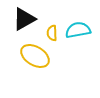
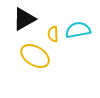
yellow semicircle: moved 1 px right, 1 px down
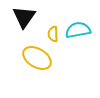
black triangle: moved 2 px up; rotated 25 degrees counterclockwise
yellow ellipse: moved 2 px right, 2 px down
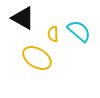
black triangle: moved 1 px left, 1 px down; rotated 35 degrees counterclockwise
cyan semicircle: moved 1 px right, 1 px down; rotated 50 degrees clockwise
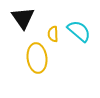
black triangle: rotated 25 degrees clockwise
yellow ellipse: rotated 52 degrees clockwise
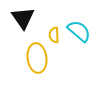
yellow semicircle: moved 1 px right, 1 px down
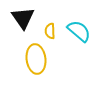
yellow semicircle: moved 4 px left, 4 px up
yellow ellipse: moved 1 px left, 1 px down
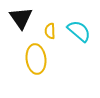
black triangle: moved 2 px left
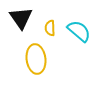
yellow semicircle: moved 3 px up
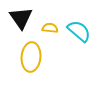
yellow semicircle: rotated 98 degrees clockwise
yellow ellipse: moved 5 px left, 2 px up; rotated 12 degrees clockwise
